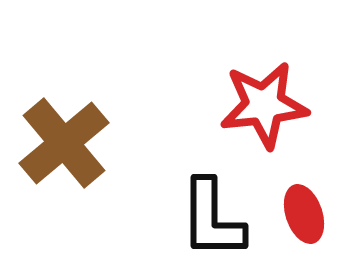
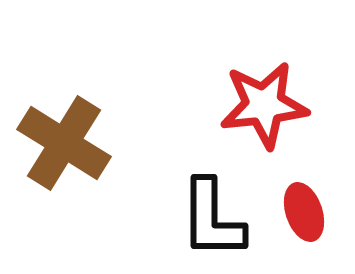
brown cross: rotated 18 degrees counterclockwise
red ellipse: moved 2 px up
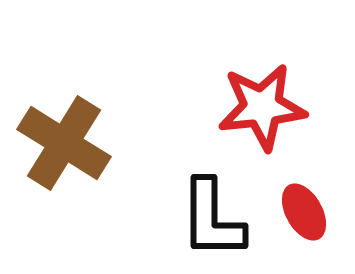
red star: moved 2 px left, 2 px down
red ellipse: rotated 10 degrees counterclockwise
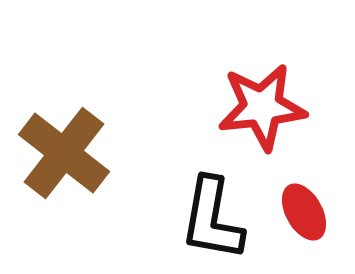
brown cross: moved 10 px down; rotated 6 degrees clockwise
black L-shape: rotated 10 degrees clockwise
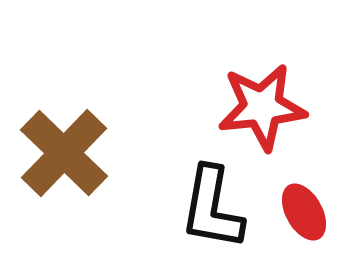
brown cross: rotated 6 degrees clockwise
black L-shape: moved 11 px up
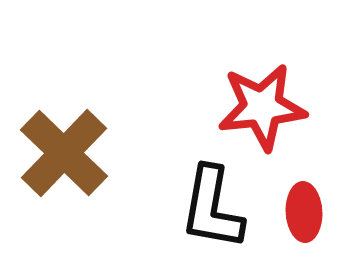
red ellipse: rotated 26 degrees clockwise
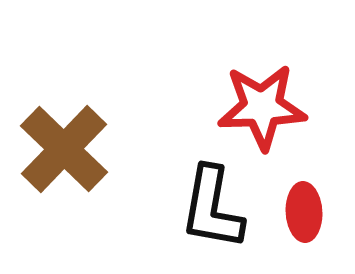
red star: rotated 4 degrees clockwise
brown cross: moved 4 px up
